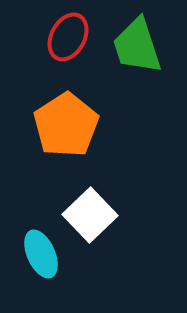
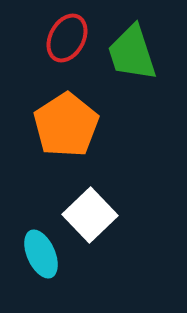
red ellipse: moved 1 px left, 1 px down
green trapezoid: moved 5 px left, 7 px down
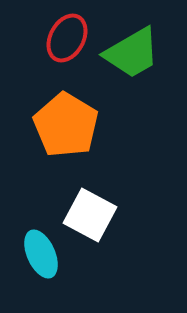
green trapezoid: rotated 102 degrees counterclockwise
orange pentagon: rotated 8 degrees counterclockwise
white square: rotated 18 degrees counterclockwise
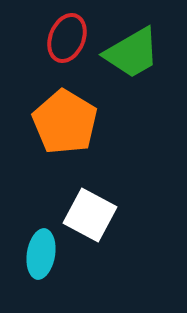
red ellipse: rotated 6 degrees counterclockwise
orange pentagon: moved 1 px left, 3 px up
cyan ellipse: rotated 33 degrees clockwise
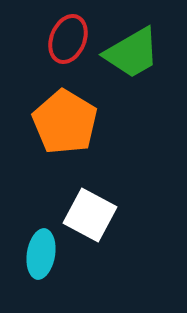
red ellipse: moved 1 px right, 1 px down
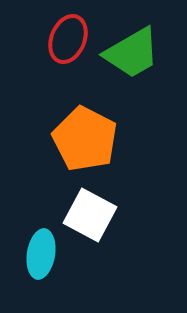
orange pentagon: moved 20 px right, 17 px down; rotated 4 degrees counterclockwise
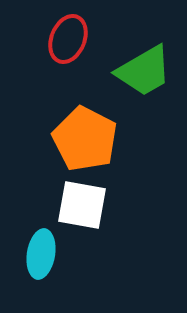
green trapezoid: moved 12 px right, 18 px down
white square: moved 8 px left, 10 px up; rotated 18 degrees counterclockwise
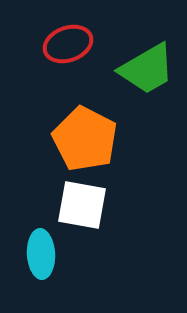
red ellipse: moved 5 px down; rotated 48 degrees clockwise
green trapezoid: moved 3 px right, 2 px up
cyan ellipse: rotated 12 degrees counterclockwise
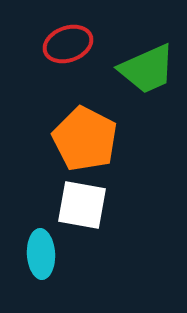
green trapezoid: rotated 6 degrees clockwise
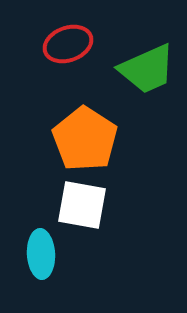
orange pentagon: rotated 6 degrees clockwise
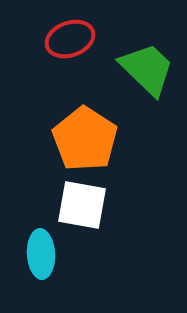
red ellipse: moved 2 px right, 5 px up
green trapezoid: rotated 112 degrees counterclockwise
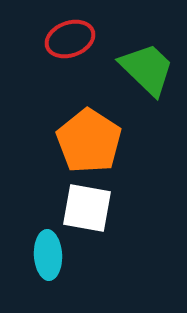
orange pentagon: moved 4 px right, 2 px down
white square: moved 5 px right, 3 px down
cyan ellipse: moved 7 px right, 1 px down
